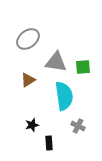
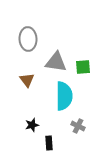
gray ellipse: rotated 55 degrees counterclockwise
brown triangle: moved 1 px left; rotated 35 degrees counterclockwise
cyan semicircle: rotated 8 degrees clockwise
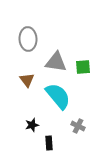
cyan semicircle: moved 6 px left; rotated 40 degrees counterclockwise
